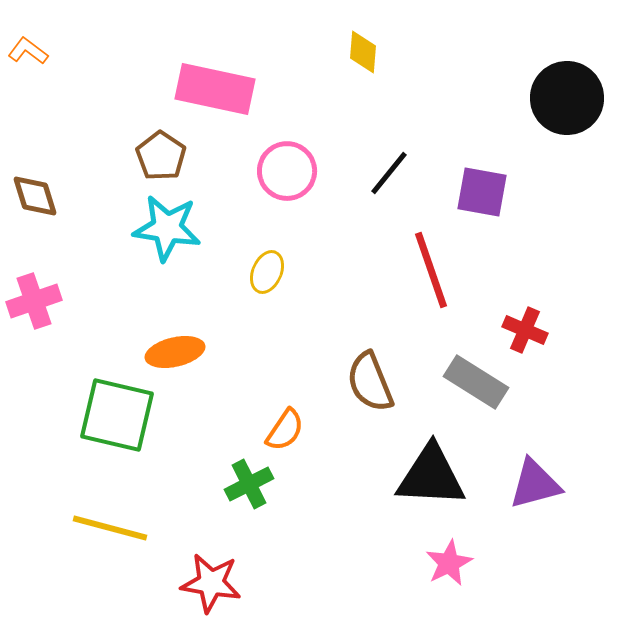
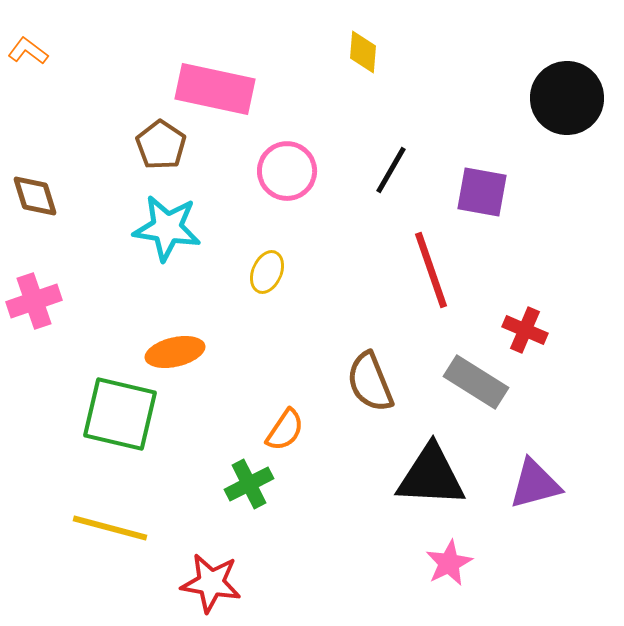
brown pentagon: moved 11 px up
black line: moved 2 px right, 3 px up; rotated 9 degrees counterclockwise
green square: moved 3 px right, 1 px up
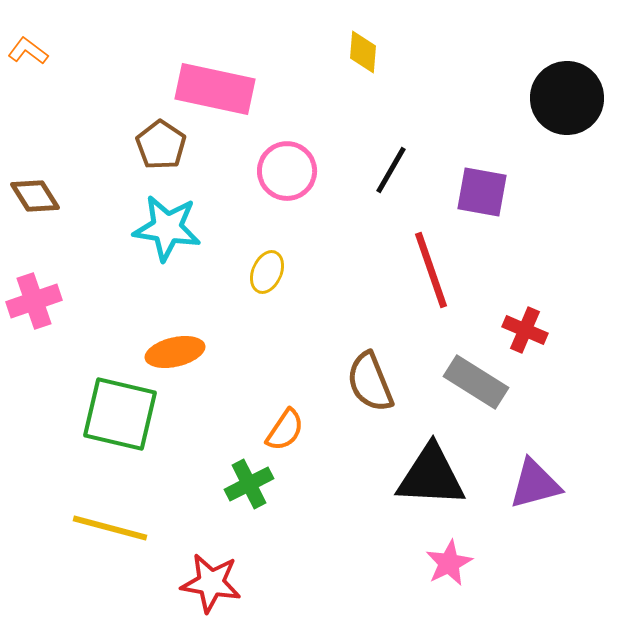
brown diamond: rotated 15 degrees counterclockwise
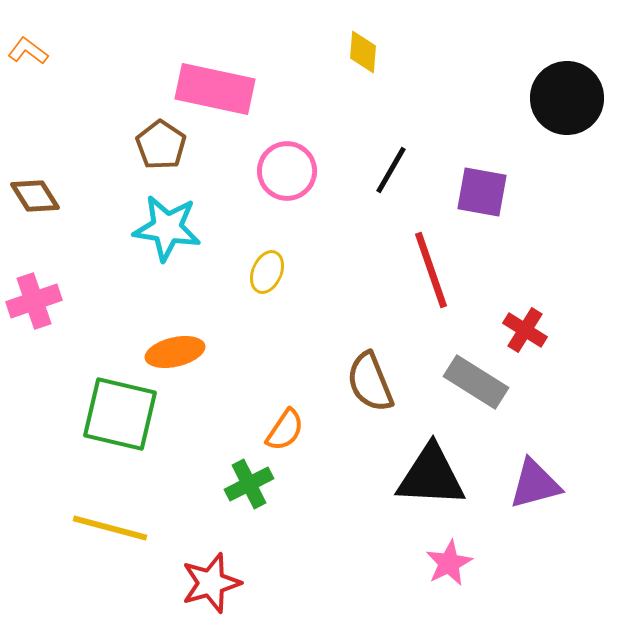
red cross: rotated 9 degrees clockwise
red star: rotated 26 degrees counterclockwise
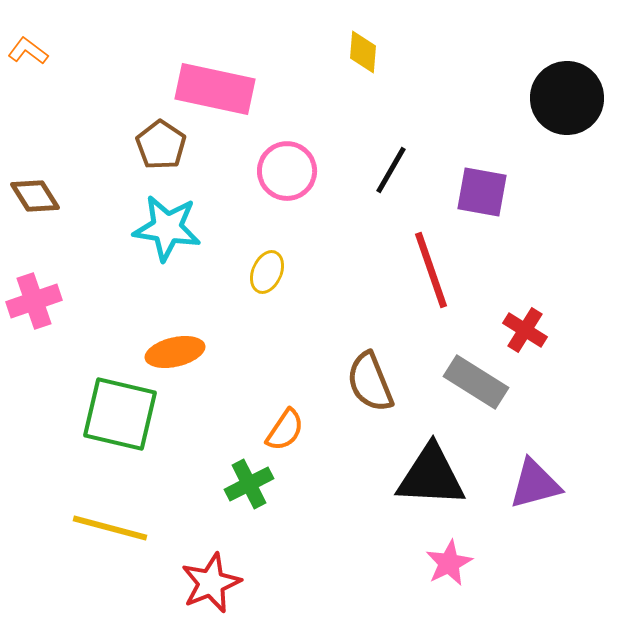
red star: rotated 6 degrees counterclockwise
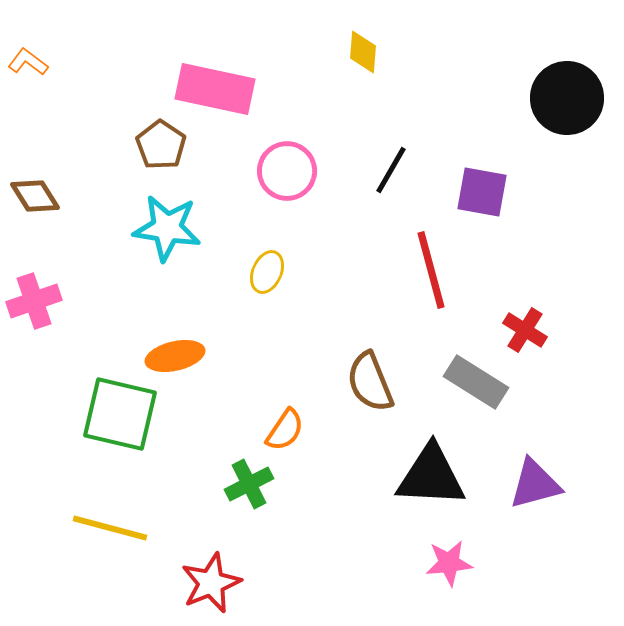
orange L-shape: moved 11 px down
red line: rotated 4 degrees clockwise
orange ellipse: moved 4 px down
pink star: rotated 21 degrees clockwise
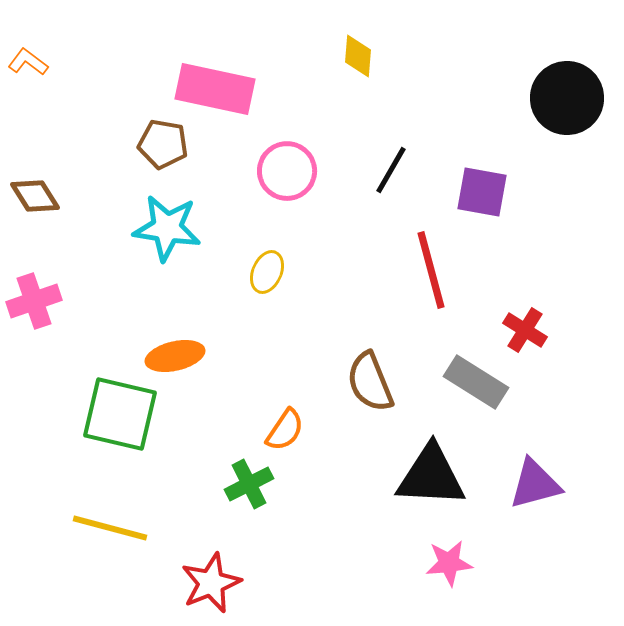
yellow diamond: moved 5 px left, 4 px down
brown pentagon: moved 2 px right, 1 px up; rotated 24 degrees counterclockwise
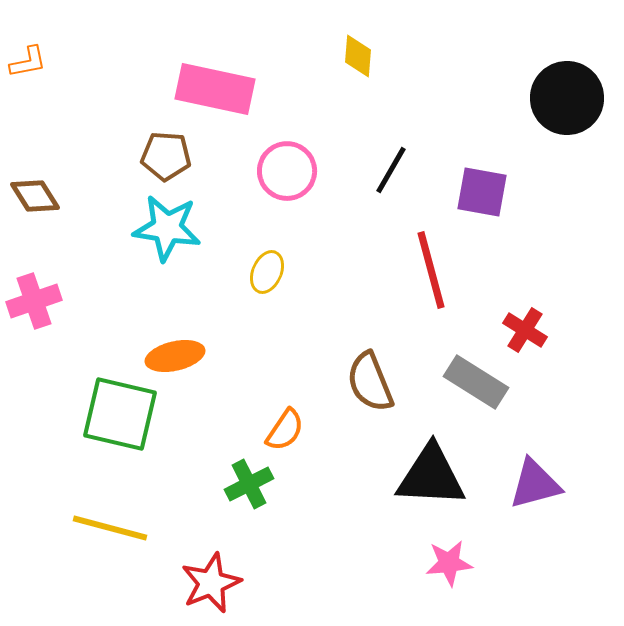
orange L-shape: rotated 132 degrees clockwise
brown pentagon: moved 3 px right, 12 px down; rotated 6 degrees counterclockwise
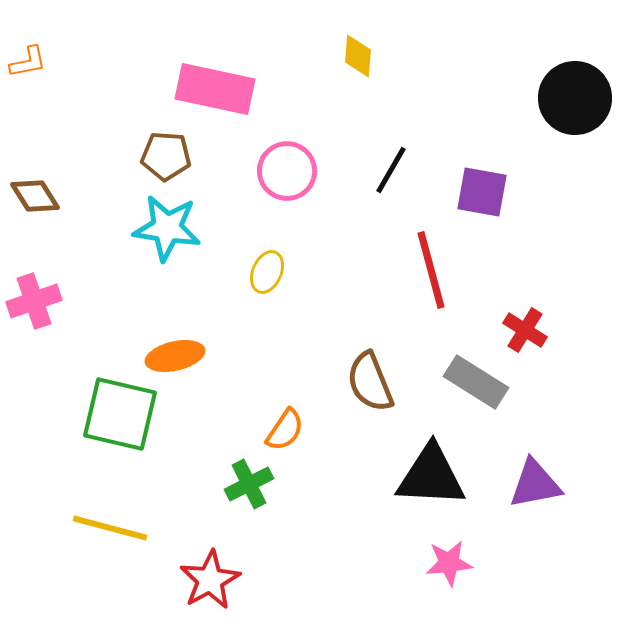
black circle: moved 8 px right
purple triangle: rotated 4 degrees clockwise
red star: moved 1 px left, 3 px up; rotated 6 degrees counterclockwise
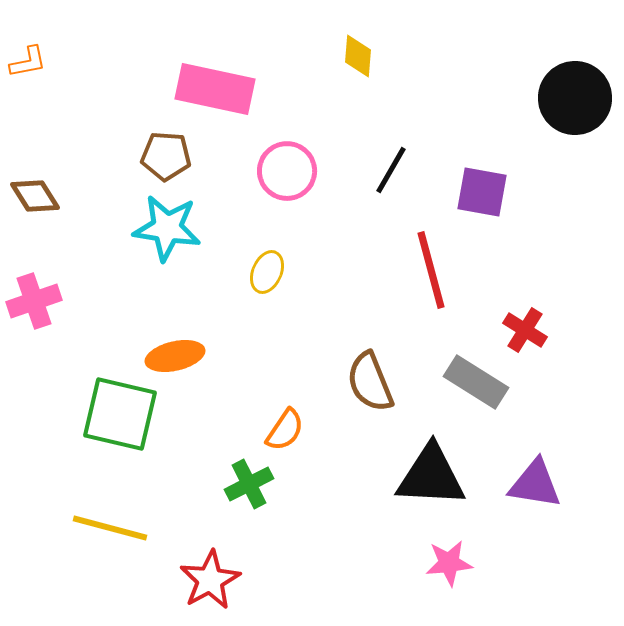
purple triangle: rotated 20 degrees clockwise
